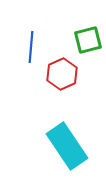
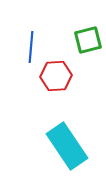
red hexagon: moved 6 px left, 2 px down; rotated 20 degrees clockwise
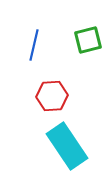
blue line: moved 3 px right, 2 px up; rotated 8 degrees clockwise
red hexagon: moved 4 px left, 20 px down
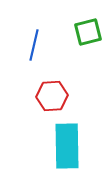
green square: moved 8 px up
cyan rectangle: rotated 33 degrees clockwise
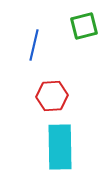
green square: moved 4 px left, 6 px up
cyan rectangle: moved 7 px left, 1 px down
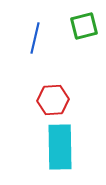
blue line: moved 1 px right, 7 px up
red hexagon: moved 1 px right, 4 px down
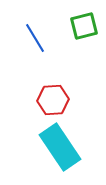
blue line: rotated 44 degrees counterclockwise
cyan rectangle: rotated 33 degrees counterclockwise
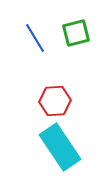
green square: moved 8 px left, 7 px down
red hexagon: moved 2 px right, 1 px down
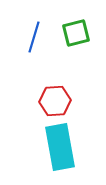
blue line: moved 1 px left, 1 px up; rotated 48 degrees clockwise
cyan rectangle: rotated 24 degrees clockwise
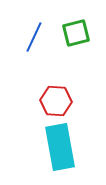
blue line: rotated 8 degrees clockwise
red hexagon: moved 1 px right; rotated 8 degrees clockwise
